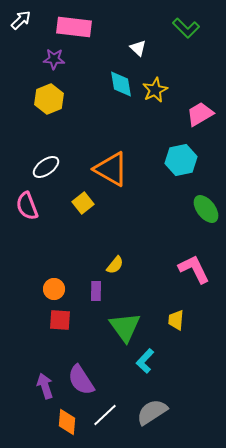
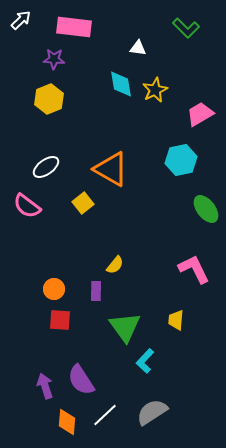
white triangle: rotated 36 degrees counterclockwise
pink semicircle: rotated 32 degrees counterclockwise
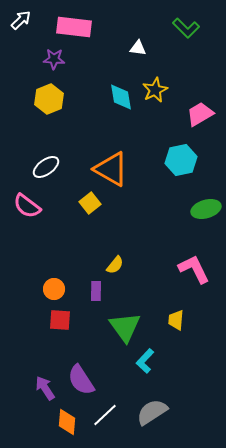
cyan diamond: moved 13 px down
yellow square: moved 7 px right
green ellipse: rotated 68 degrees counterclockwise
purple arrow: moved 2 px down; rotated 15 degrees counterclockwise
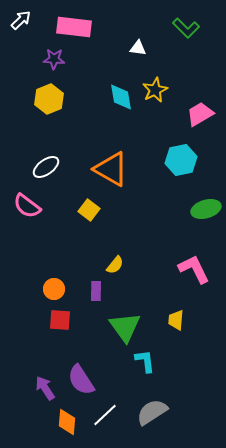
yellow square: moved 1 px left, 7 px down; rotated 15 degrees counterclockwise
cyan L-shape: rotated 130 degrees clockwise
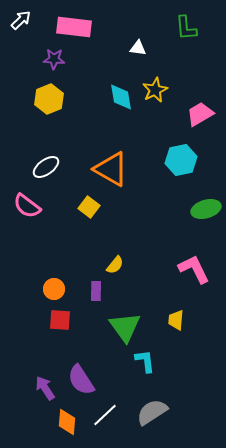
green L-shape: rotated 40 degrees clockwise
yellow square: moved 3 px up
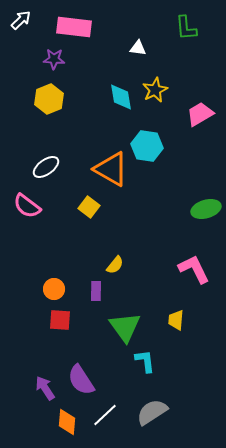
cyan hexagon: moved 34 px left, 14 px up; rotated 20 degrees clockwise
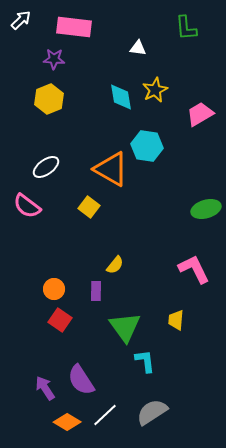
red square: rotated 30 degrees clockwise
orange diamond: rotated 64 degrees counterclockwise
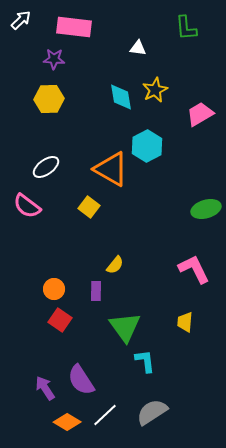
yellow hexagon: rotated 20 degrees clockwise
cyan hexagon: rotated 24 degrees clockwise
yellow trapezoid: moved 9 px right, 2 px down
